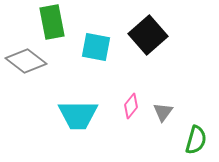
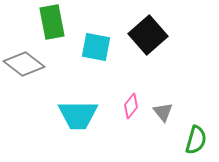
gray diamond: moved 2 px left, 3 px down
gray triangle: rotated 15 degrees counterclockwise
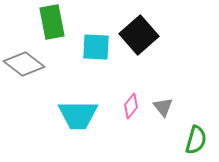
black square: moved 9 px left
cyan square: rotated 8 degrees counterclockwise
gray triangle: moved 5 px up
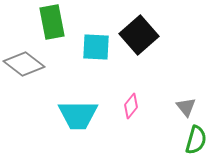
gray triangle: moved 23 px right
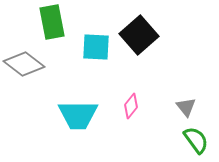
green semicircle: rotated 52 degrees counterclockwise
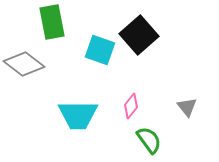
cyan square: moved 4 px right, 3 px down; rotated 16 degrees clockwise
gray triangle: moved 1 px right
green semicircle: moved 47 px left
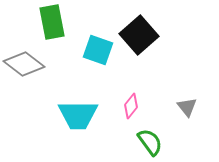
cyan square: moved 2 px left
green semicircle: moved 1 px right, 2 px down
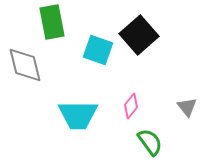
gray diamond: moved 1 px right, 1 px down; rotated 39 degrees clockwise
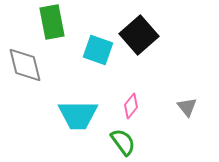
green semicircle: moved 27 px left
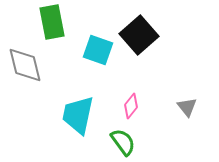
cyan trapezoid: rotated 102 degrees clockwise
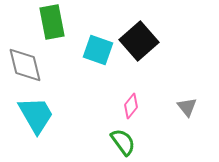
black square: moved 6 px down
cyan trapezoid: moved 42 px left; rotated 138 degrees clockwise
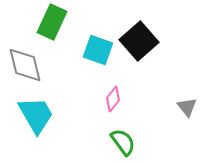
green rectangle: rotated 36 degrees clockwise
pink diamond: moved 18 px left, 7 px up
